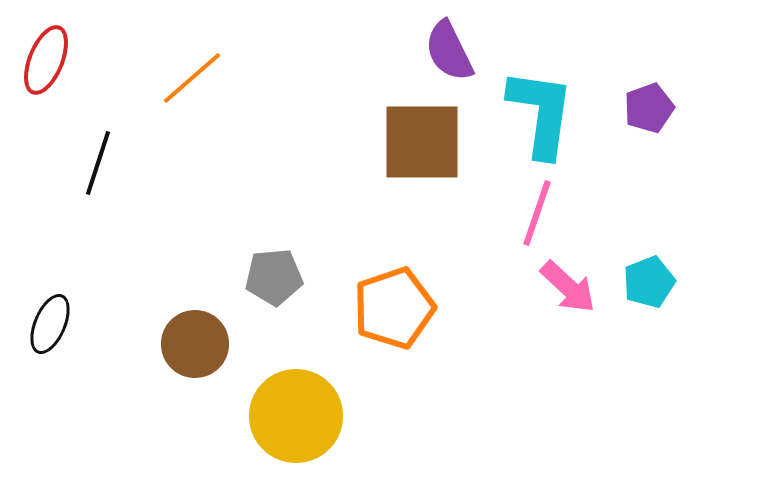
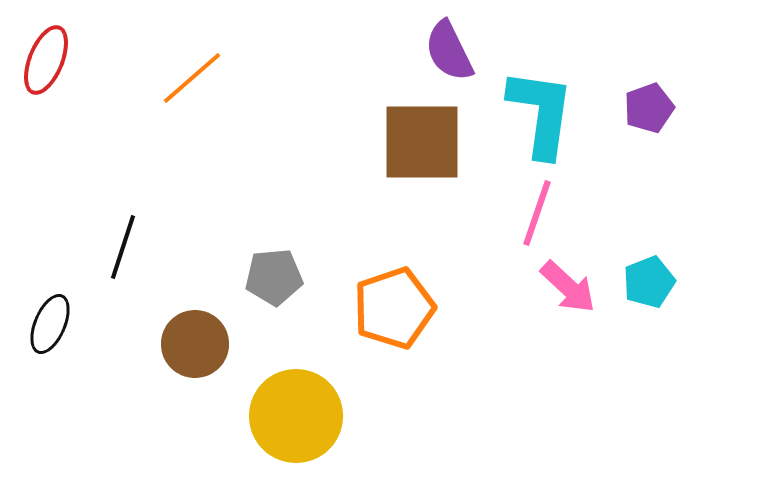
black line: moved 25 px right, 84 px down
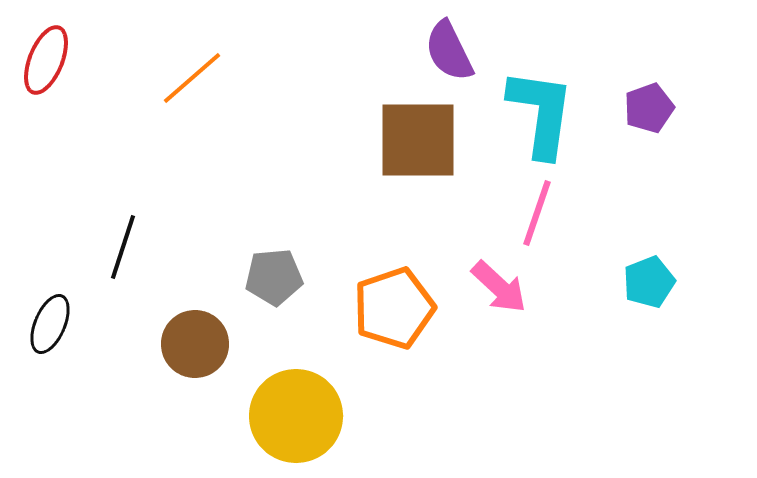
brown square: moved 4 px left, 2 px up
pink arrow: moved 69 px left
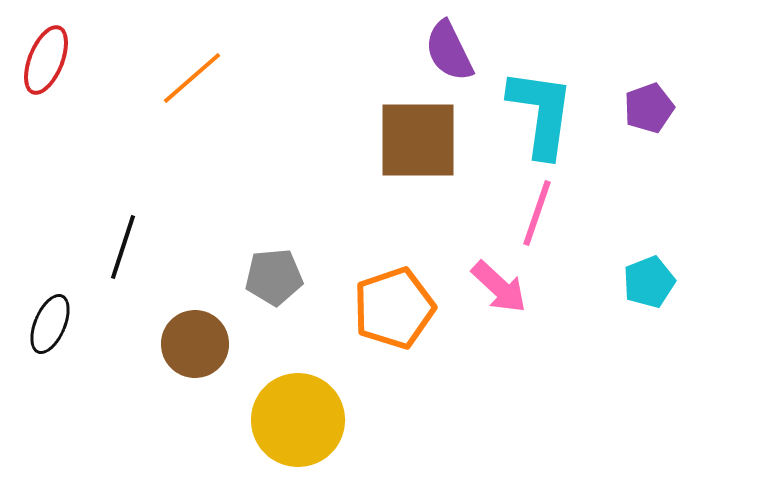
yellow circle: moved 2 px right, 4 px down
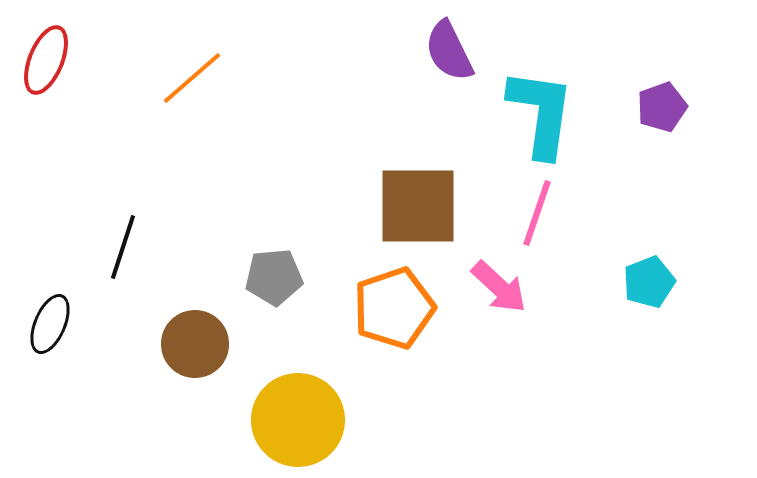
purple pentagon: moved 13 px right, 1 px up
brown square: moved 66 px down
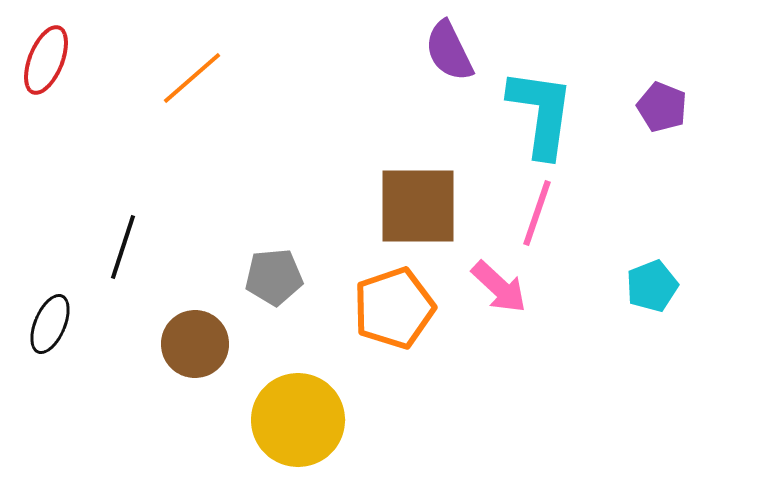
purple pentagon: rotated 30 degrees counterclockwise
cyan pentagon: moved 3 px right, 4 px down
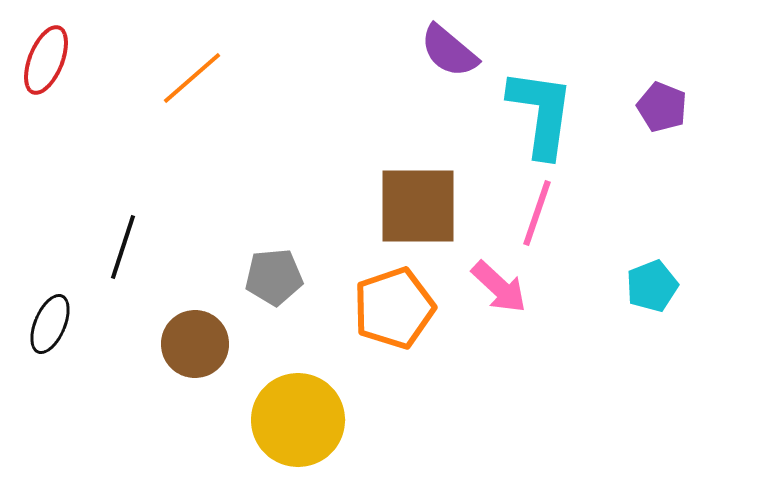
purple semicircle: rotated 24 degrees counterclockwise
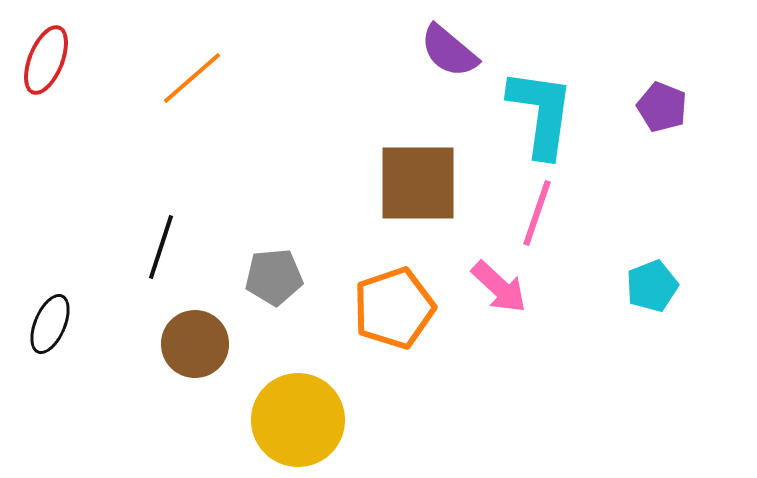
brown square: moved 23 px up
black line: moved 38 px right
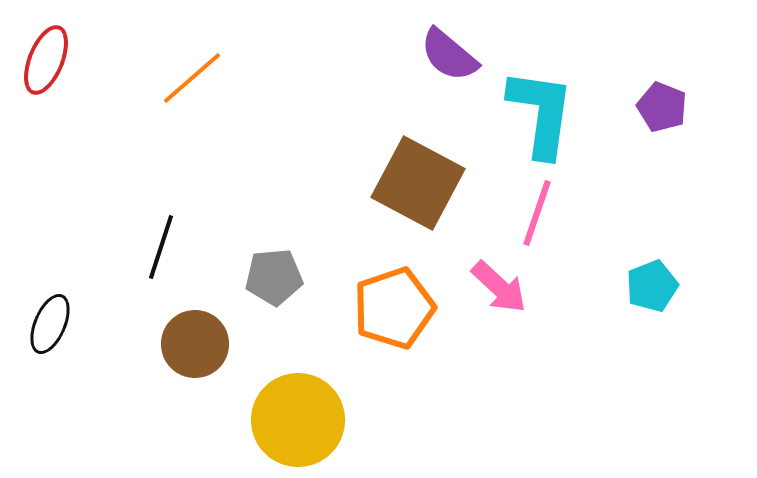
purple semicircle: moved 4 px down
brown square: rotated 28 degrees clockwise
